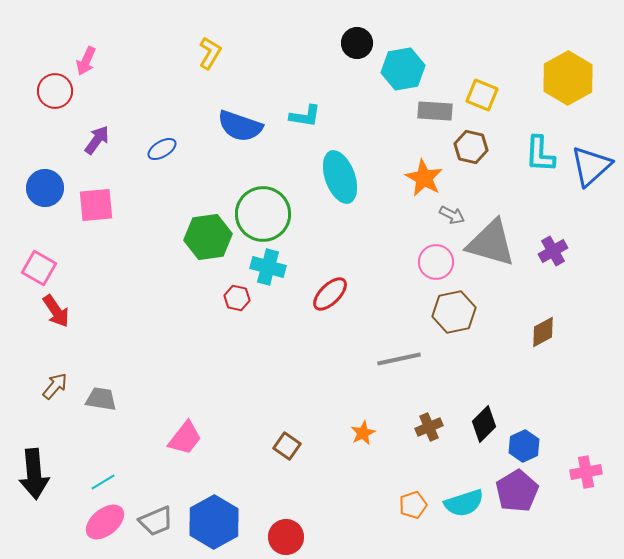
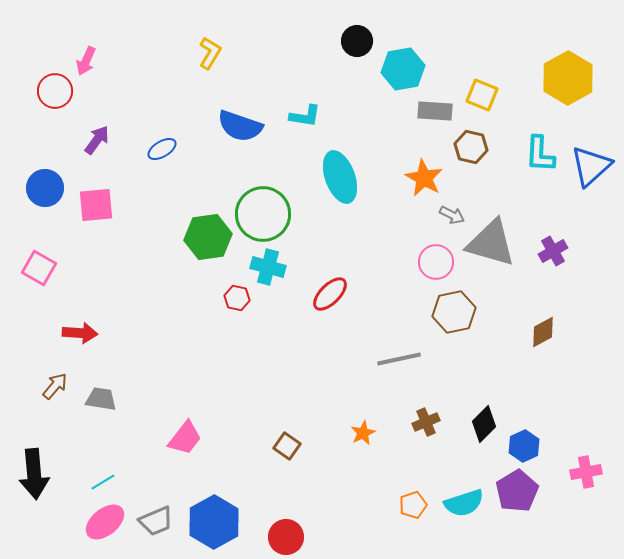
black circle at (357, 43): moved 2 px up
red arrow at (56, 311): moved 24 px right, 22 px down; rotated 52 degrees counterclockwise
brown cross at (429, 427): moved 3 px left, 5 px up
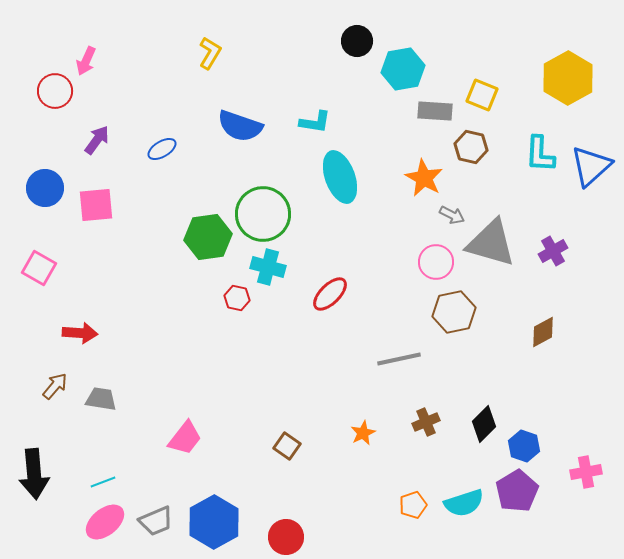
cyan L-shape at (305, 116): moved 10 px right, 6 px down
blue hexagon at (524, 446): rotated 16 degrees counterclockwise
cyan line at (103, 482): rotated 10 degrees clockwise
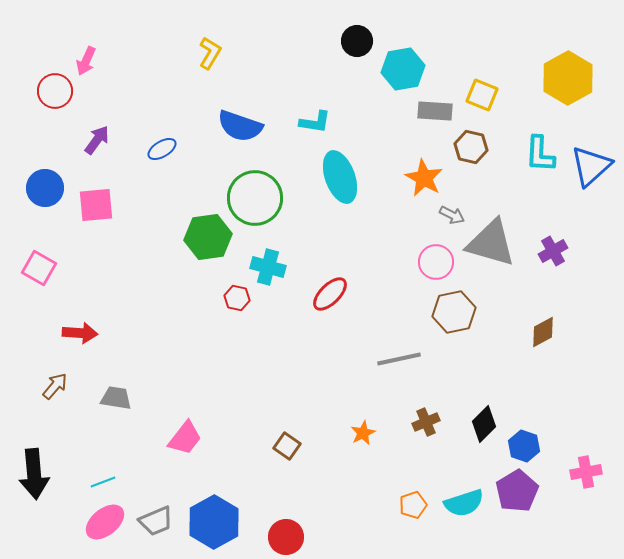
green circle at (263, 214): moved 8 px left, 16 px up
gray trapezoid at (101, 399): moved 15 px right, 1 px up
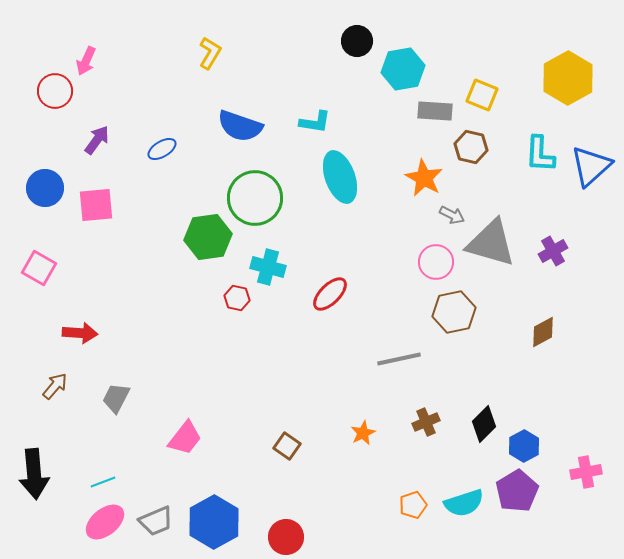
gray trapezoid at (116, 398): rotated 72 degrees counterclockwise
blue hexagon at (524, 446): rotated 12 degrees clockwise
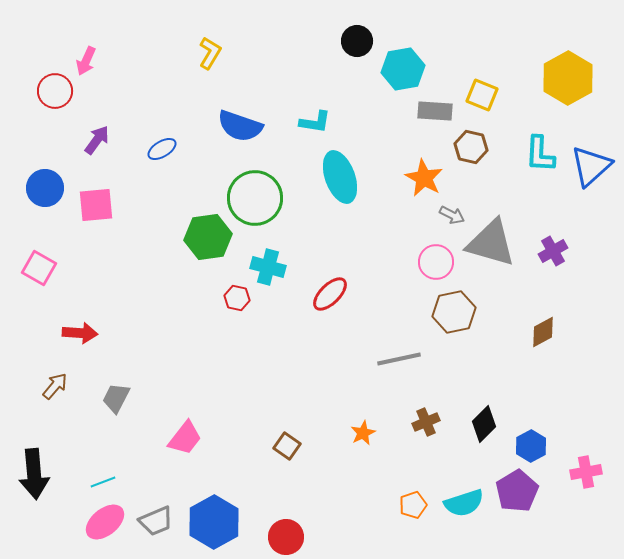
blue hexagon at (524, 446): moved 7 px right
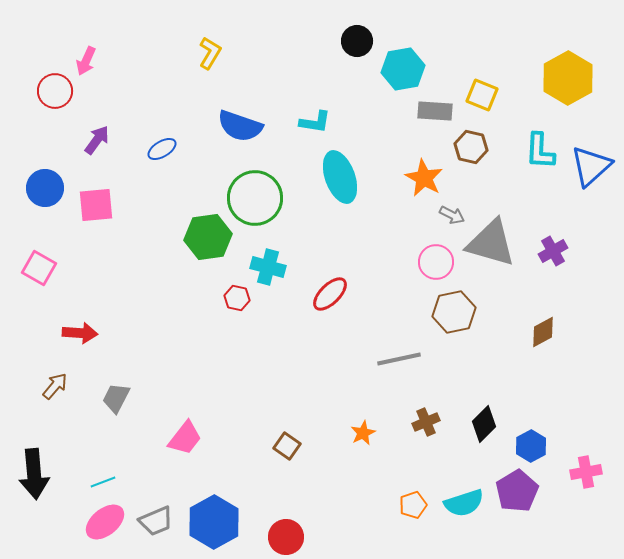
cyan L-shape at (540, 154): moved 3 px up
